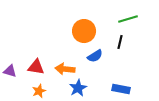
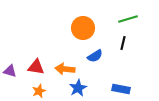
orange circle: moved 1 px left, 3 px up
black line: moved 3 px right, 1 px down
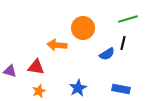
blue semicircle: moved 12 px right, 2 px up
orange arrow: moved 8 px left, 24 px up
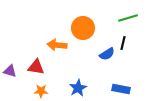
green line: moved 1 px up
orange star: moved 2 px right; rotated 24 degrees clockwise
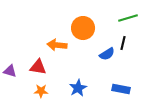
red triangle: moved 2 px right
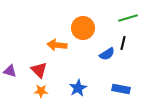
red triangle: moved 1 px right, 3 px down; rotated 36 degrees clockwise
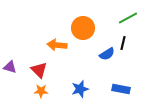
green line: rotated 12 degrees counterclockwise
purple triangle: moved 4 px up
blue star: moved 2 px right, 1 px down; rotated 12 degrees clockwise
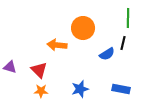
green line: rotated 60 degrees counterclockwise
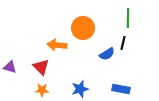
red triangle: moved 2 px right, 3 px up
orange star: moved 1 px right, 1 px up
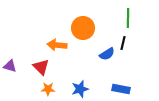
purple triangle: moved 1 px up
orange star: moved 6 px right, 1 px up
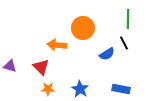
green line: moved 1 px down
black line: moved 1 px right; rotated 40 degrees counterclockwise
blue star: rotated 24 degrees counterclockwise
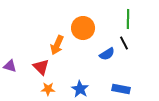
orange arrow: rotated 72 degrees counterclockwise
